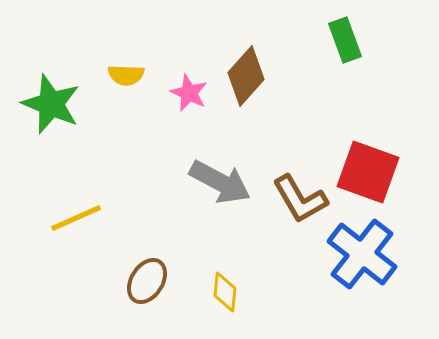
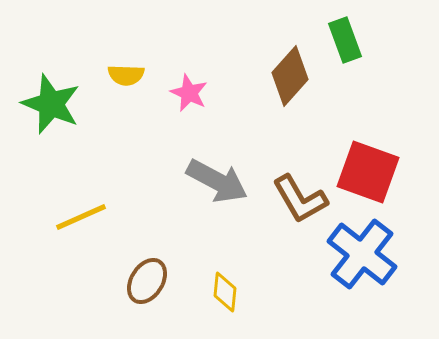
brown diamond: moved 44 px right
gray arrow: moved 3 px left, 1 px up
yellow line: moved 5 px right, 1 px up
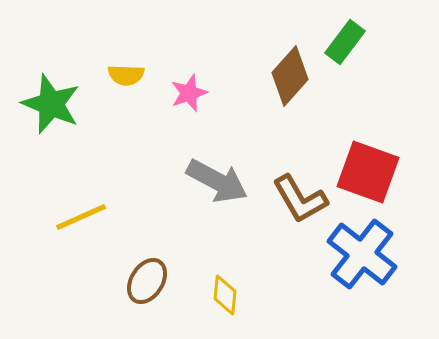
green rectangle: moved 2 px down; rotated 57 degrees clockwise
pink star: rotated 27 degrees clockwise
yellow diamond: moved 3 px down
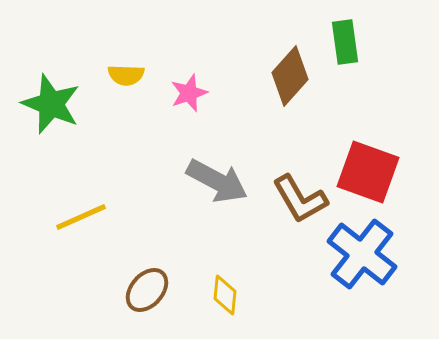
green rectangle: rotated 45 degrees counterclockwise
brown ellipse: moved 9 px down; rotated 9 degrees clockwise
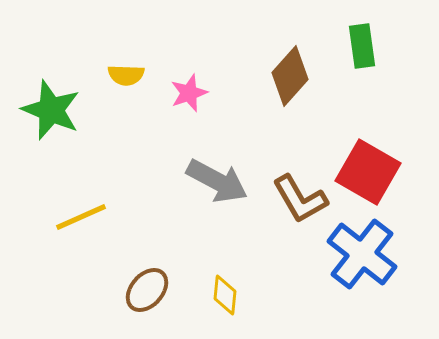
green rectangle: moved 17 px right, 4 px down
green star: moved 6 px down
red square: rotated 10 degrees clockwise
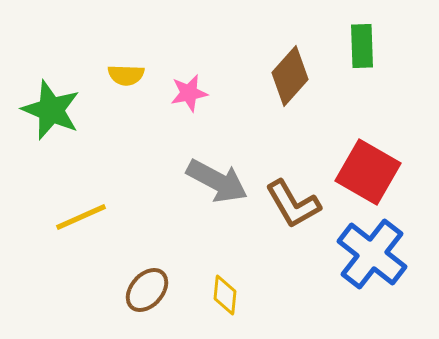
green rectangle: rotated 6 degrees clockwise
pink star: rotated 9 degrees clockwise
brown L-shape: moved 7 px left, 5 px down
blue cross: moved 10 px right
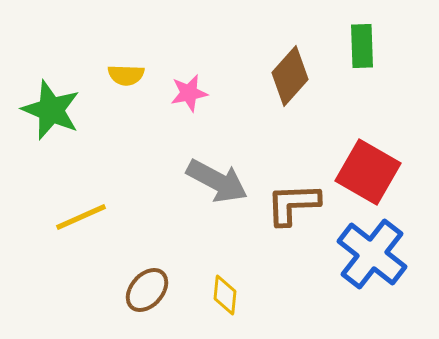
brown L-shape: rotated 118 degrees clockwise
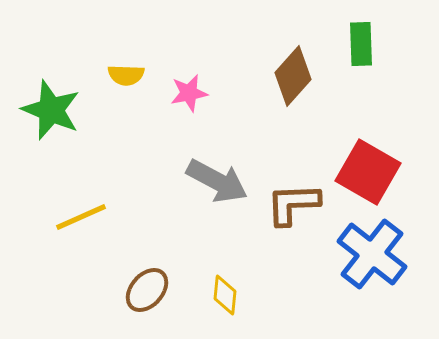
green rectangle: moved 1 px left, 2 px up
brown diamond: moved 3 px right
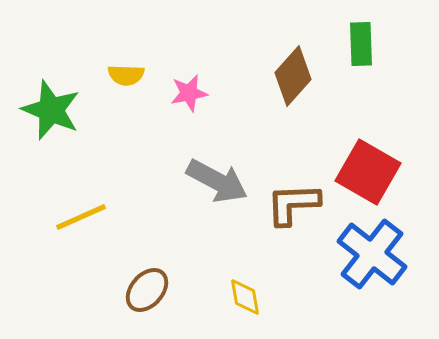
yellow diamond: moved 20 px right, 2 px down; rotated 15 degrees counterclockwise
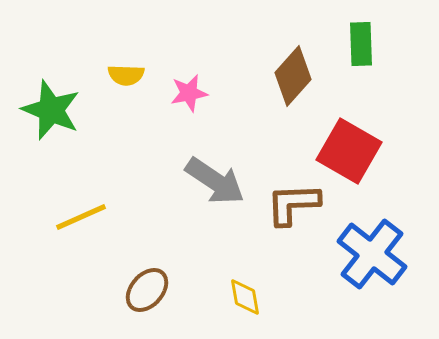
red square: moved 19 px left, 21 px up
gray arrow: moved 2 px left; rotated 6 degrees clockwise
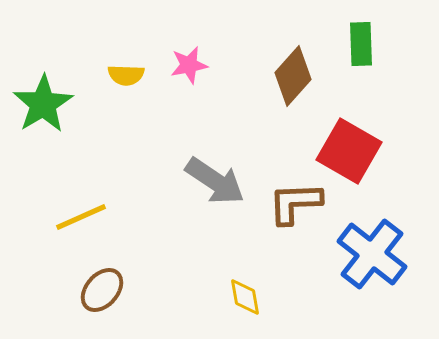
pink star: moved 28 px up
green star: moved 8 px left, 6 px up; rotated 18 degrees clockwise
brown L-shape: moved 2 px right, 1 px up
brown ellipse: moved 45 px left
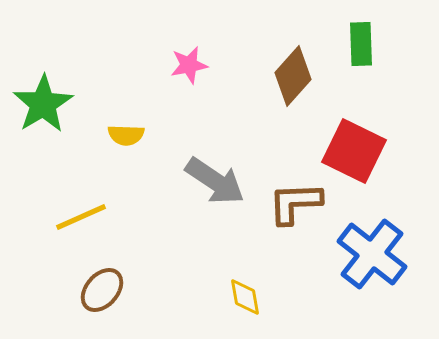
yellow semicircle: moved 60 px down
red square: moved 5 px right; rotated 4 degrees counterclockwise
